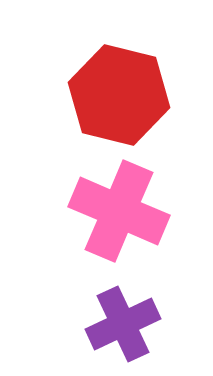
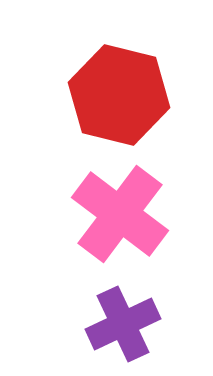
pink cross: moved 1 px right, 3 px down; rotated 14 degrees clockwise
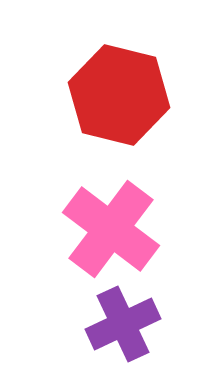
pink cross: moved 9 px left, 15 px down
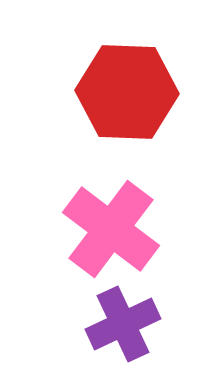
red hexagon: moved 8 px right, 3 px up; rotated 12 degrees counterclockwise
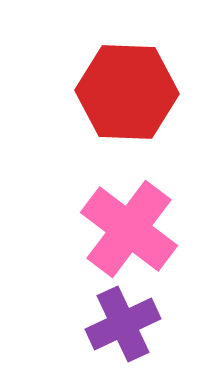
pink cross: moved 18 px right
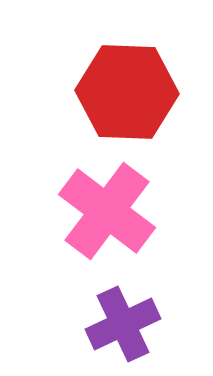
pink cross: moved 22 px left, 18 px up
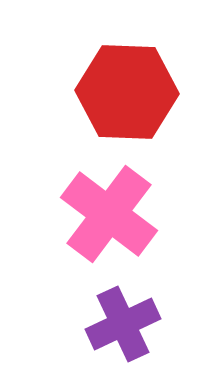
pink cross: moved 2 px right, 3 px down
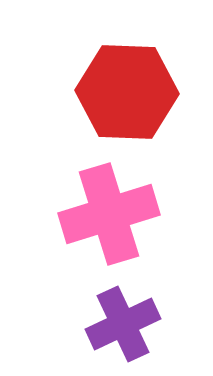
pink cross: rotated 36 degrees clockwise
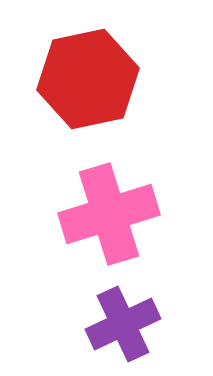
red hexagon: moved 39 px left, 13 px up; rotated 14 degrees counterclockwise
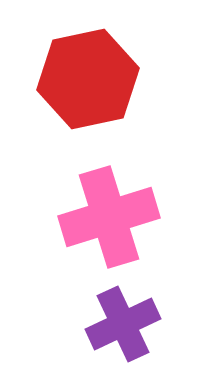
pink cross: moved 3 px down
